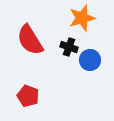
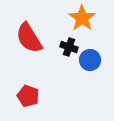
orange star: rotated 20 degrees counterclockwise
red semicircle: moved 1 px left, 2 px up
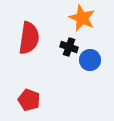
orange star: rotated 12 degrees counterclockwise
red semicircle: rotated 140 degrees counterclockwise
red pentagon: moved 1 px right, 4 px down
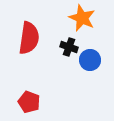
red pentagon: moved 2 px down
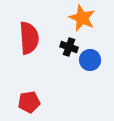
red semicircle: rotated 12 degrees counterclockwise
red pentagon: rotated 30 degrees counterclockwise
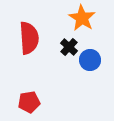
orange star: rotated 8 degrees clockwise
black cross: rotated 24 degrees clockwise
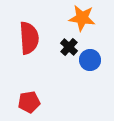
orange star: rotated 24 degrees counterclockwise
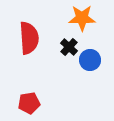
orange star: rotated 8 degrees counterclockwise
red pentagon: moved 1 px down
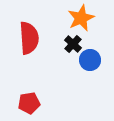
orange star: moved 1 px left; rotated 24 degrees counterclockwise
black cross: moved 4 px right, 3 px up
